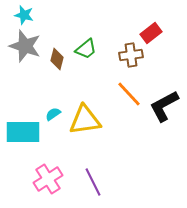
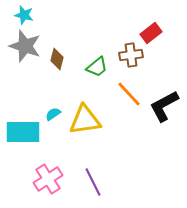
green trapezoid: moved 11 px right, 18 px down
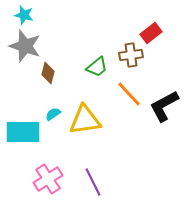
brown diamond: moved 9 px left, 14 px down
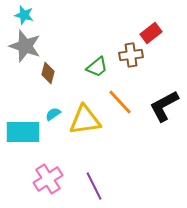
orange line: moved 9 px left, 8 px down
purple line: moved 1 px right, 4 px down
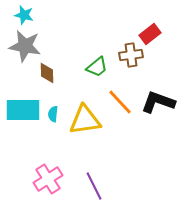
red rectangle: moved 1 px left, 1 px down
gray star: rotated 8 degrees counterclockwise
brown diamond: moved 1 px left; rotated 15 degrees counterclockwise
black L-shape: moved 6 px left, 4 px up; rotated 48 degrees clockwise
cyan semicircle: rotated 49 degrees counterclockwise
cyan rectangle: moved 22 px up
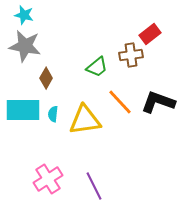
brown diamond: moved 1 px left, 5 px down; rotated 30 degrees clockwise
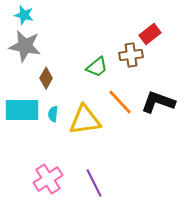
cyan rectangle: moved 1 px left
purple line: moved 3 px up
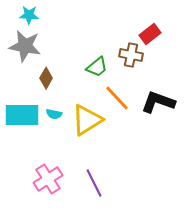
cyan star: moved 5 px right; rotated 12 degrees counterclockwise
brown cross: rotated 20 degrees clockwise
orange line: moved 3 px left, 4 px up
cyan rectangle: moved 5 px down
cyan semicircle: moved 1 px right; rotated 84 degrees counterclockwise
yellow triangle: moved 2 px right; rotated 24 degrees counterclockwise
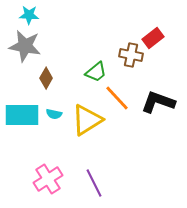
red rectangle: moved 3 px right, 4 px down
green trapezoid: moved 1 px left, 5 px down
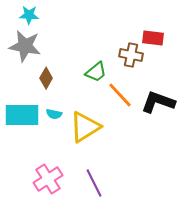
red rectangle: rotated 45 degrees clockwise
orange line: moved 3 px right, 3 px up
yellow triangle: moved 2 px left, 7 px down
